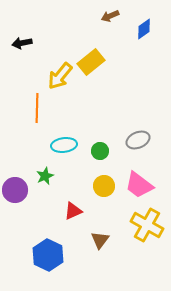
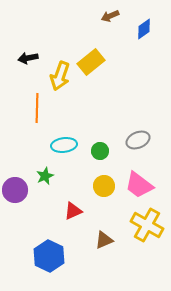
black arrow: moved 6 px right, 15 px down
yellow arrow: rotated 20 degrees counterclockwise
brown triangle: moved 4 px right; rotated 30 degrees clockwise
blue hexagon: moved 1 px right, 1 px down
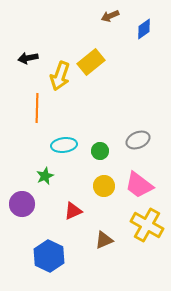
purple circle: moved 7 px right, 14 px down
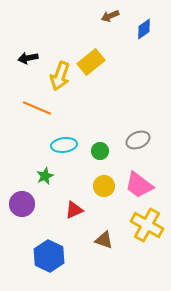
orange line: rotated 68 degrees counterclockwise
red triangle: moved 1 px right, 1 px up
brown triangle: rotated 42 degrees clockwise
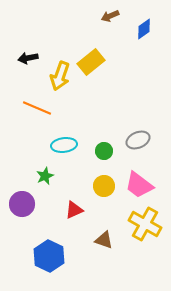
green circle: moved 4 px right
yellow cross: moved 2 px left, 1 px up
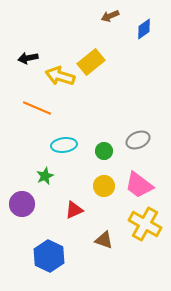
yellow arrow: rotated 88 degrees clockwise
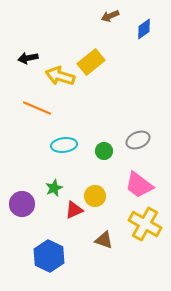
green star: moved 9 px right, 12 px down
yellow circle: moved 9 px left, 10 px down
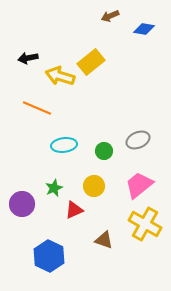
blue diamond: rotated 45 degrees clockwise
pink trapezoid: rotated 104 degrees clockwise
yellow circle: moved 1 px left, 10 px up
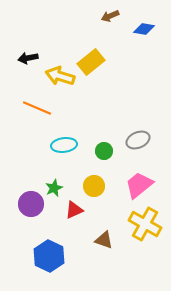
purple circle: moved 9 px right
